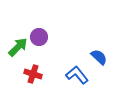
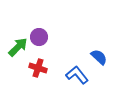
red cross: moved 5 px right, 6 px up
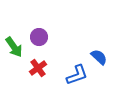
green arrow: moved 4 px left; rotated 100 degrees clockwise
red cross: rotated 36 degrees clockwise
blue L-shape: rotated 110 degrees clockwise
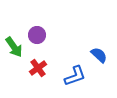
purple circle: moved 2 px left, 2 px up
blue semicircle: moved 2 px up
blue L-shape: moved 2 px left, 1 px down
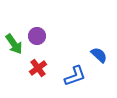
purple circle: moved 1 px down
green arrow: moved 3 px up
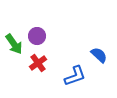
red cross: moved 5 px up
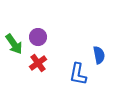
purple circle: moved 1 px right, 1 px down
blue semicircle: rotated 36 degrees clockwise
blue L-shape: moved 3 px right, 2 px up; rotated 120 degrees clockwise
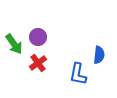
blue semicircle: rotated 18 degrees clockwise
